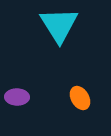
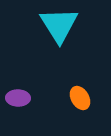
purple ellipse: moved 1 px right, 1 px down
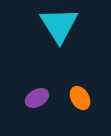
purple ellipse: moved 19 px right; rotated 30 degrees counterclockwise
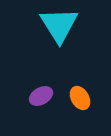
purple ellipse: moved 4 px right, 2 px up
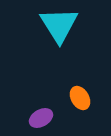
purple ellipse: moved 22 px down
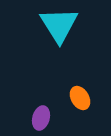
purple ellipse: rotated 45 degrees counterclockwise
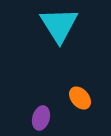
orange ellipse: rotated 10 degrees counterclockwise
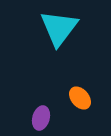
cyan triangle: moved 3 px down; rotated 9 degrees clockwise
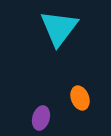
orange ellipse: rotated 20 degrees clockwise
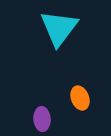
purple ellipse: moved 1 px right, 1 px down; rotated 20 degrees counterclockwise
